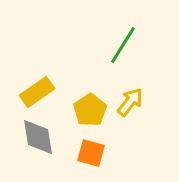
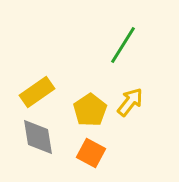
orange square: rotated 12 degrees clockwise
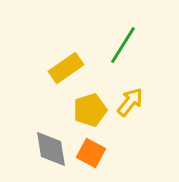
yellow rectangle: moved 29 px right, 24 px up
yellow pentagon: rotated 16 degrees clockwise
gray diamond: moved 13 px right, 12 px down
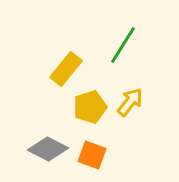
yellow rectangle: moved 1 px down; rotated 16 degrees counterclockwise
yellow pentagon: moved 3 px up
gray diamond: moved 3 px left; rotated 54 degrees counterclockwise
orange square: moved 1 px right, 2 px down; rotated 8 degrees counterclockwise
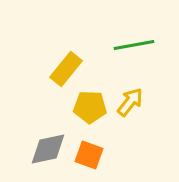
green line: moved 11 px right; rotated 48 degrees clockwise
yellow pentagon: rotated 20 degrees clockwise
gray diamond: rotated 39 degrees counterclockwise
orange square: moved 3 px left
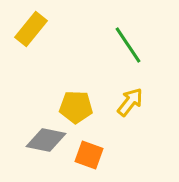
green line: moved 6 px left; rotated 66 degrees clockwise
yellow rectangle: moved 35 px left, 40 px up
yellow pentagon: moved 14 px left
gray diamond: moved 2 px left, 9 px up; rotated 24 degrees clockwise
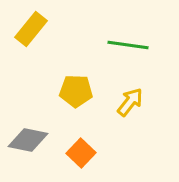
green line: rotated 48 degrees counterclockwise
yellow pentagon: moved 16 px up
gray diamond: moved 18 px left
orange square: moved 8 px left, 2 px up; rotated 24 degrees clockwise
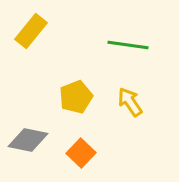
yellow rectangle: moved 2 px down
yellow pentagon: moved 6 px down; rotated 24 degrees counterclockwise
yellow arrow: rotated 72 degrees counterclockwise
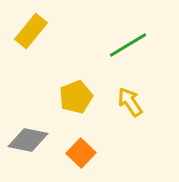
green line: rotated 39 degrees counterclockwise
